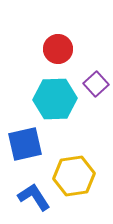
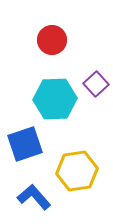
red circle: moved 6 px left, 9 px up
blue square: rotated 6 degrees counterclockwise
yellow hexagon: moved 3 px right, 5 px up
blue L-shape: rotated 8 degrees counterclockwise
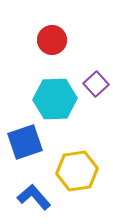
blue square: moved 2 px up
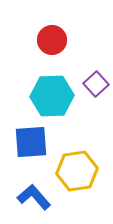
cyan hexagon: moved 3 px left, 3 px up
blue square: moved 6 px right; rotated 15 degrees clockwise
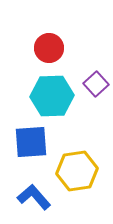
red circle: moved 3 px left, 8 px down
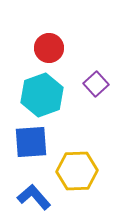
cyan hexagon: moved 10 px left, 1 px up; rotated 18 degrees counterclockwise
yellow hexagon: rotated 6 degrees clockwise
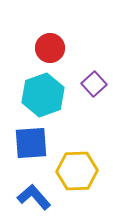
red circle: moved 1 px right
purple square: moved 2 px left
cyan hexagon: moved 1 px right
blue square: moved 1 px down
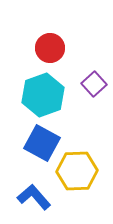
blue square: moved 11 px right; rotated 33 degrees clockwise
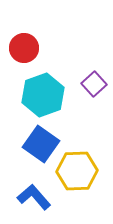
red circle: moved 26 px left
blue square: moved 1 px left, 1 px down; rotated 6 degrees clockwise
